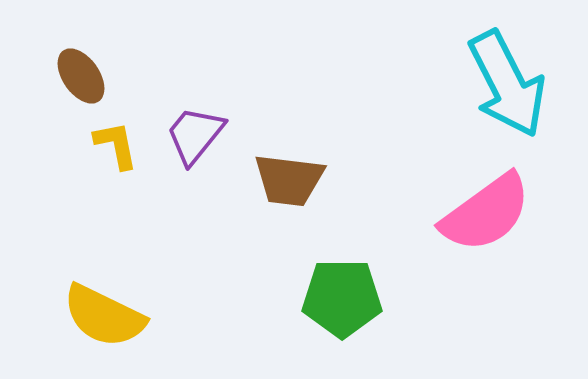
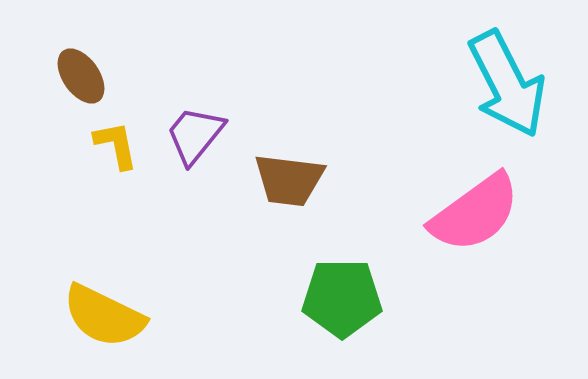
pink semicircle: moved 11 px left
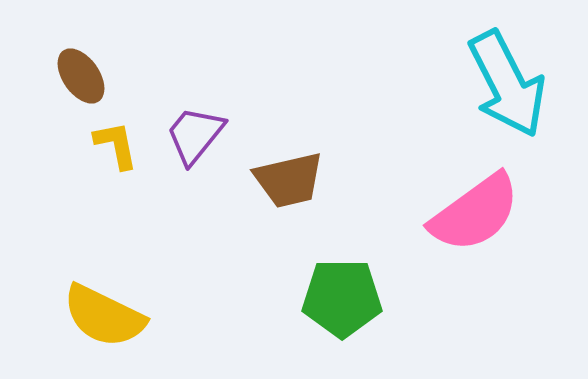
brown trapezoid: rotated 20 degrees counterclockwise
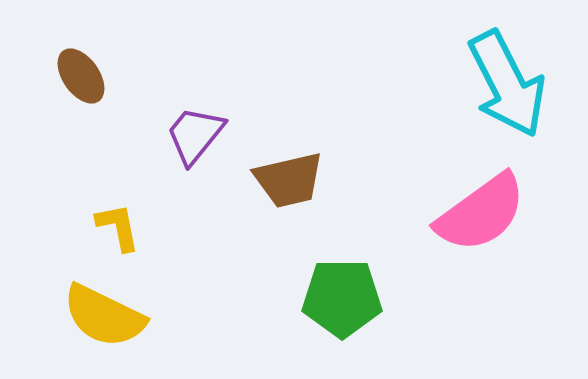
yellow L-shape: moved 2 px right, 82 px down
pink semicircle: moved 6 px right
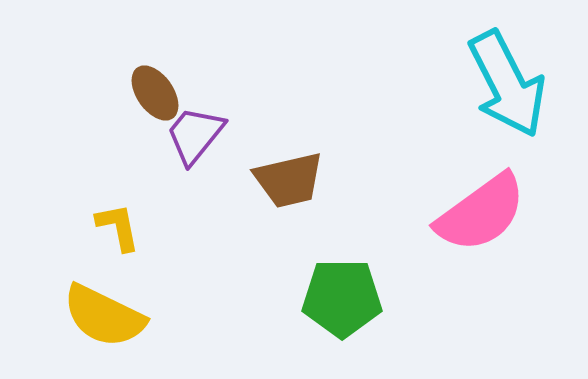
brown ellipse: moved 74 px right, 17 px down
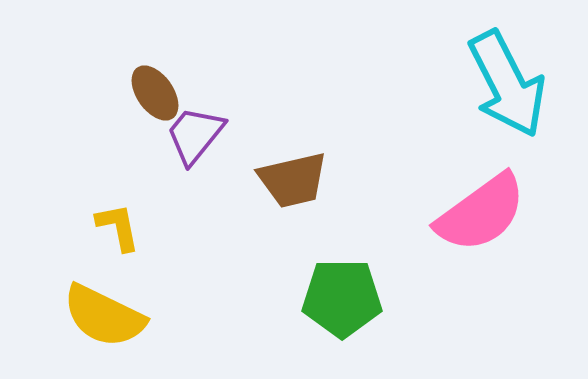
brown trapezoid: moved 4 px right
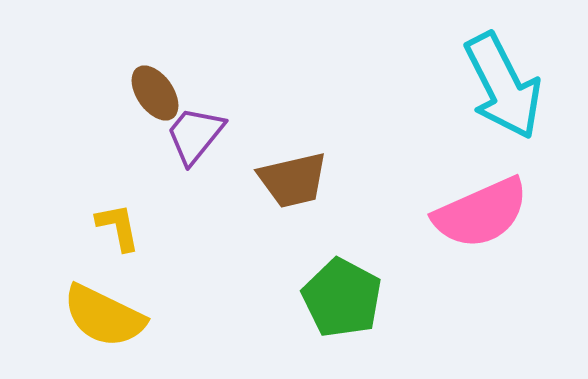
cyan arrow: moved 4 px left, 2 px down
pink semicircle: rotated 12 degrees clockwise
green pentagon: rotated 28 degrees clockwise
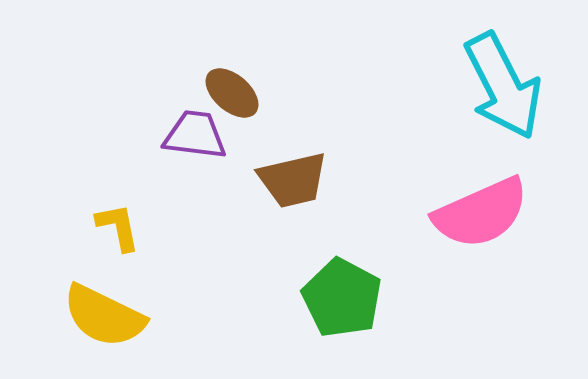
brown ellipse: moved 77 px right; rotated 14 degrees counterclockwise
purple trapezoid: rotated 58 degrees clockwise
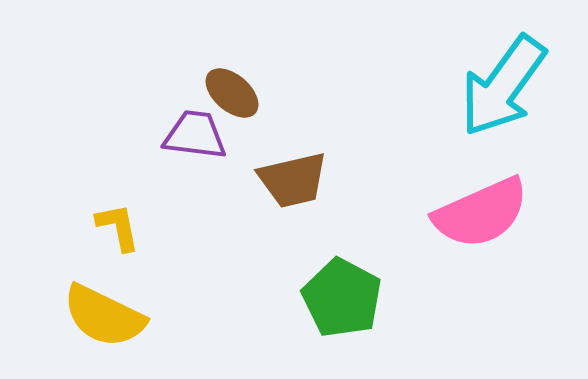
cyan arrow: rotated 63 degrees clockwise
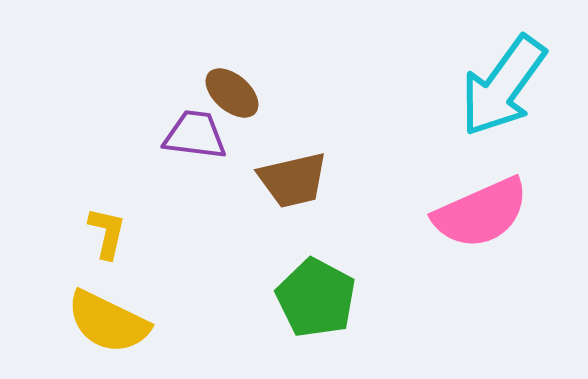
yellow L-shape: moved 11 px left, 6 px down; rotated 24 degrees clockwise
green pentagon: moved 26 px left
yellow semicircle: moved 4 px right, 6 px down
